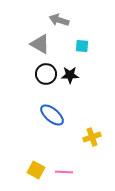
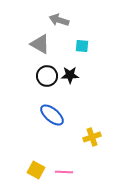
black circle: moved 1 px right, 2 px down
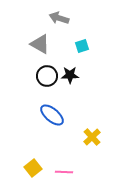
gray arrow: moved 2 px up
cyan square: rotated 24 degrees counterclockwise
yellow cross: rotated 24 degrees counterclockwise
yellow square: moved 3 px left, 2 px up; rotated 24 degrees clockwise
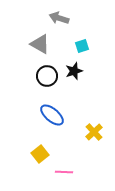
black star: moved 4 px right, 4 px up; rotated 18 degrees counterclockwise
yellow cross: moved 2 px right, 5 px up
yellow square: moved 7 px right, 14 px up
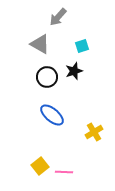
gray arrow: moved 1 px left, 1 px up; rotated 66 degrees counterclockwise
black circle: moved 1 px down
yellow cross: rotated 12 degrees clockwise
yellow square: moved 12 px down
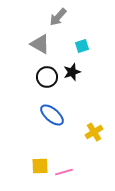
black star: moved 2 px left, 1 px down
yellow square: rotated 36 degrees clockwise
pink line: rotated 18 degrees counterclockwise
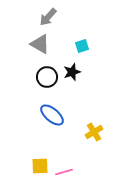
gray arrow: moved 10 px left
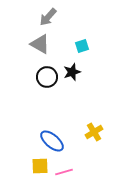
blue ellipse: moved 26 px down
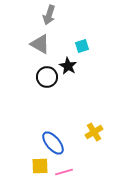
gray arrow: moved 1 px right, 2 px up; rotated 24 degrees counterclockwise
black star: moved 4 px left, 6 px up; rotated 24 degrees counterclockwise
blue ellipse: moved 1 px right, 2 px down; rotated 10 degrees clockwise
